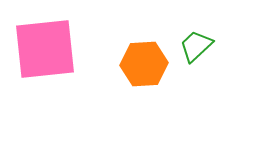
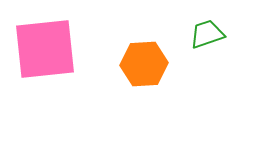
green trapezoid: moved 11 px right, 12 px up; rotated 24 degrees clockwise
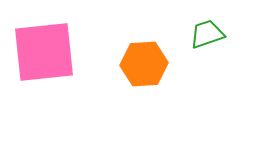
pink square: moved 1 px left, 3 px down
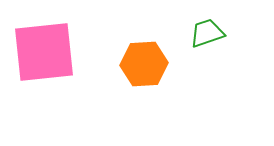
green trapezoid: moved 1 px up
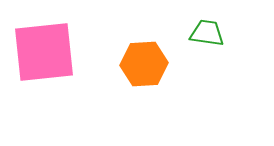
green trapezoid: rotated 27 degrees clockwise
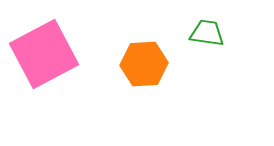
pink square: moved 2 px down; rotated 22 degrees counterclockwise
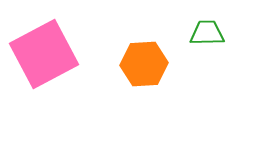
green trapezoid: rotated 9 degrees counterclockwise
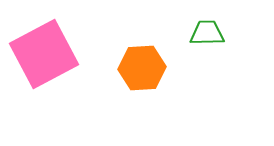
orange hexagon: moved 2 px left, 4 px down
